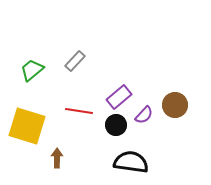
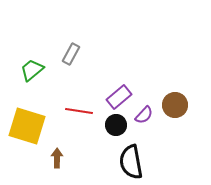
gray rectangle: moved 4 px left, 7 px up; rotated 15 degrees counterclockwise
black semicircle: rotated 108 degrees counterclockwise
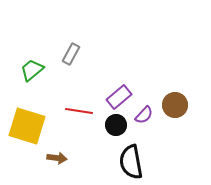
brown arrow: rotated 96 degrees clockwise
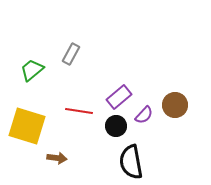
black circle: moved 1 px down
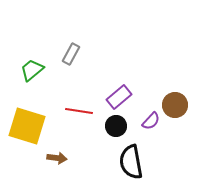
purple semicircle: moved 7 px right, 6 px down
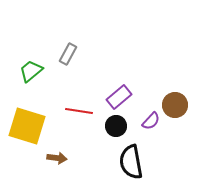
gray rectangle: moved 3 px left
green trapezoid: moved 1 px left, 1 px down
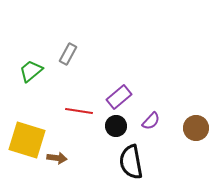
brown circle: moved 21 px right, 23 px down
yellow square: moved 14 px down
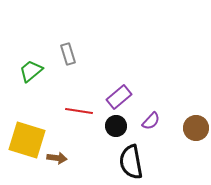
gray rectangle: rotated 45 degrees counterclockwise
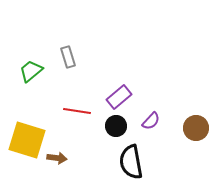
gray rectangle: moved 3 px down
red line: moved 2 px left
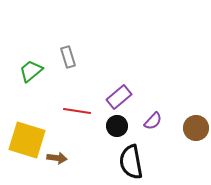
purple semicircle: moved 2 px right
black circle: moved 1 px right
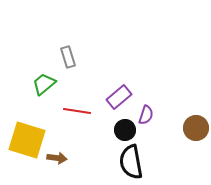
green trapezoid: moved 13 px right, 13 px down
purple semicircle: moved 7 px left, 6 px up; rotated 24 degrees counterclockwise
black circle: moved 8 px right, 4 px down
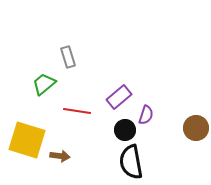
brown arrow: moved 3 px right, 2 px up
